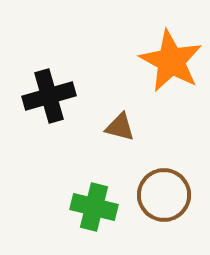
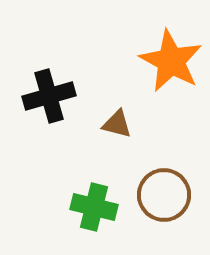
brown triangle: moved 3 px left, 3 px up
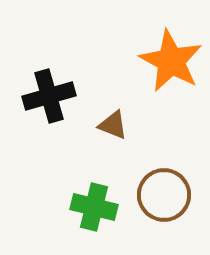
brown triangle: moved 4 px left, 1 px down; rotated 8 degrees clockwise
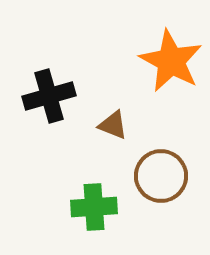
brown circle: moved 3 px left, 19 px up
green cross: rotated 18 degrees counterclockwise
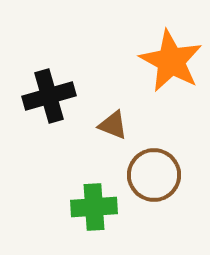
brown circle: moved 7 px left, 1 px up
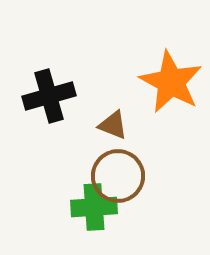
orange star: moved 21 px down
brown circle: moved 36 px left, 1 px down
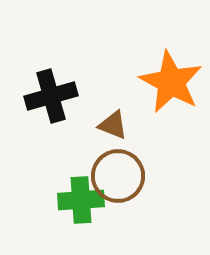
black cross: moved 2 px right
green cross: moved 13 px left, 7 px up
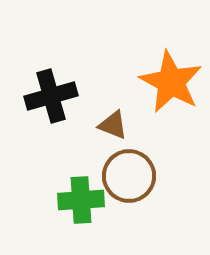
brown circle: moved 11 px right
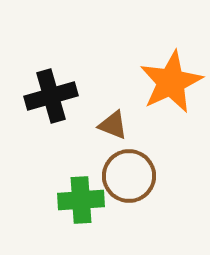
orange star: rotated 18 degrees clockwise
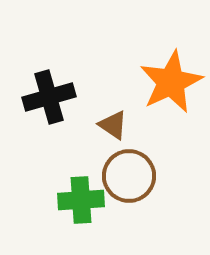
black cross: moved 2 px left, 1 px down
brown triangle: rotated 12 degrees clockwise
